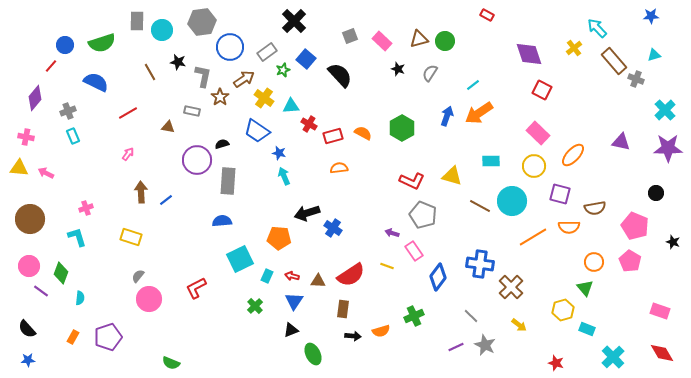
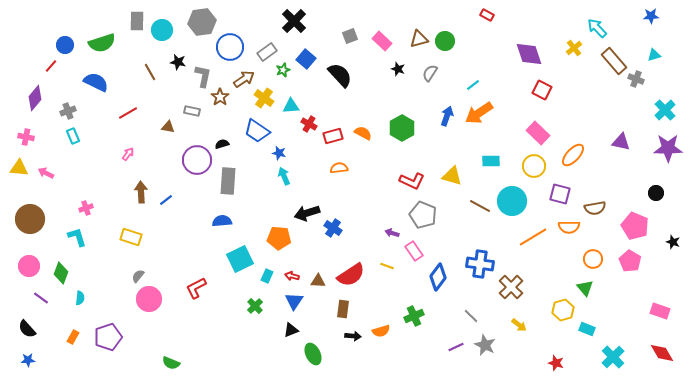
orange circle at (594, 262): moved 1 px left, 3 px up
purple line at (41, 291): moved 7 px down
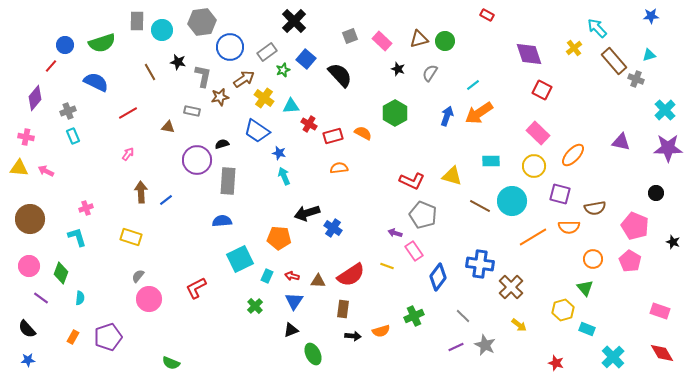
cyan triangle at (654, 55): moved 5 px left
brown star at (220, 97): rotated 24 degrees clockwise
green hexagon at (402, 128): moved 7 px left, 15 px up
pink arrow at (46, 173): moved 2 px up
purple arrow at (392, 233): moved 3 px right
gray line at (471, 316): moved 8 px left
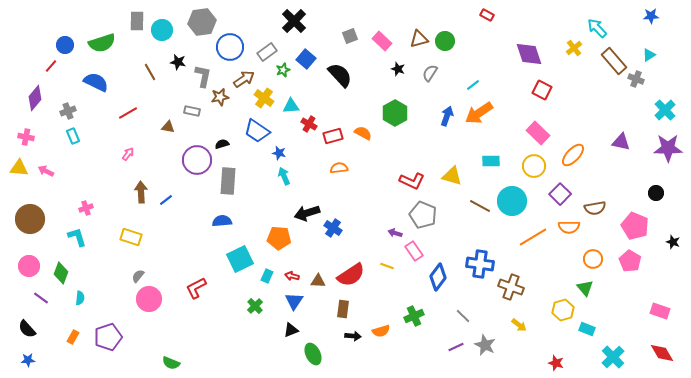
cyan triangle at (649, 55): rotated 16 degrees counterclockwise
purple square at (560, 194): rotated 30 degrees clockwise
brown cross at (511, 287): rotated 25 degrees counterclockwise
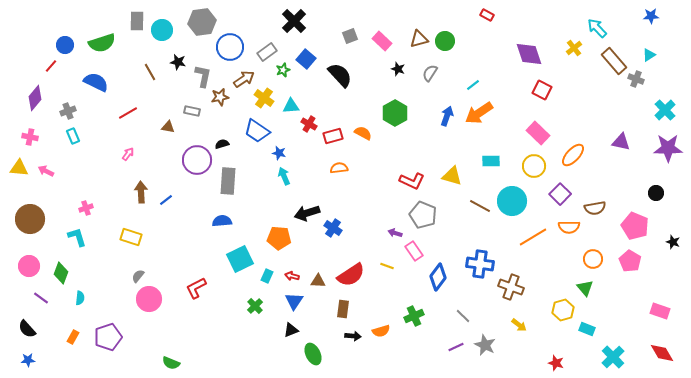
pink cross at (26, 137): moved 4 px right
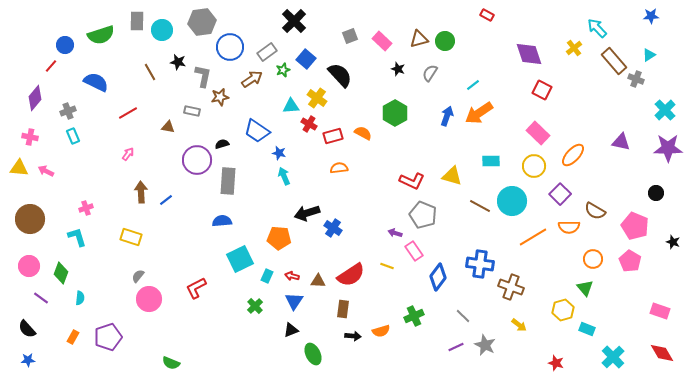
green semicircle at (102, 43): moved 1 px left, 8 px up
brown arrow at (244, 79): moved 8 px right
yellow cross at (264, 98): moved 53 px right
brown semicircle at (595, 208): moved 3 px down; rotated 40 degrees clockwise
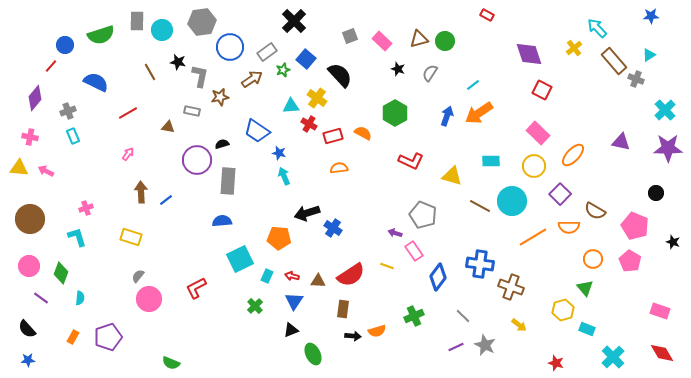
gray L-shape at (203, 76): moved 3 px left
red L-shape at (412, 181): moved 1 px left, 20 px up
orange semicircle at (381, 331): moved 4 px left
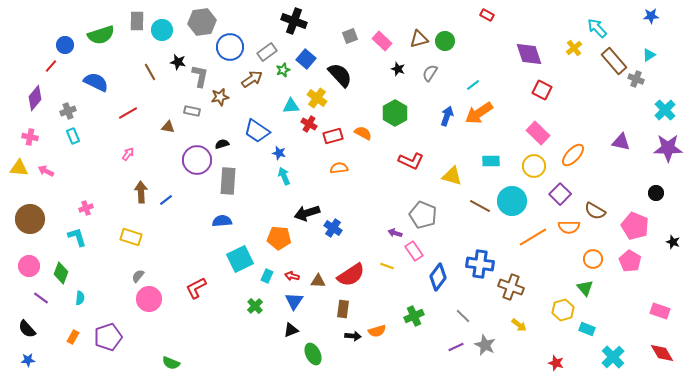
black cross at (294, 21): rotated 25 degrees counterclockwise
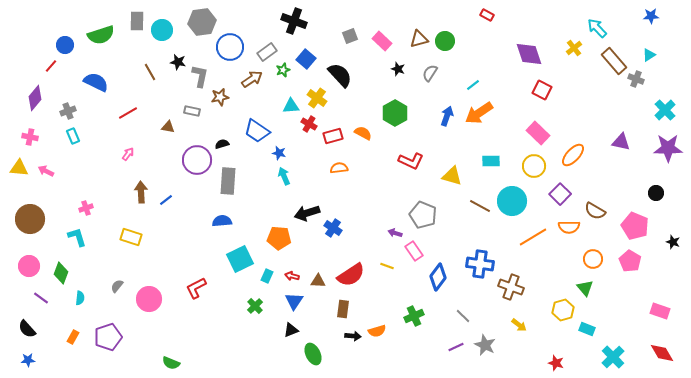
gray semicircle at (138, 276): moved 21 px left, 10 px down
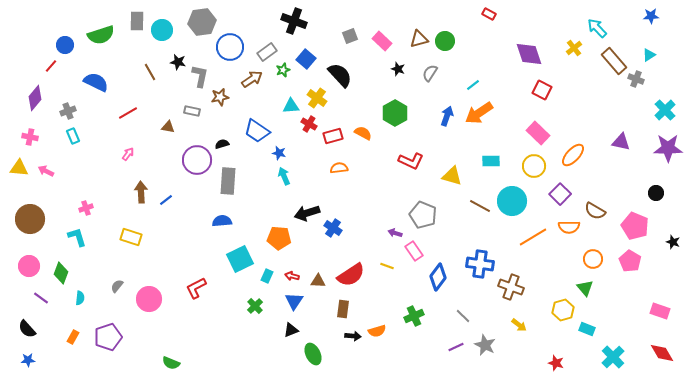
red rectangle at (487, 15): moved 2 px right, 1 px up
